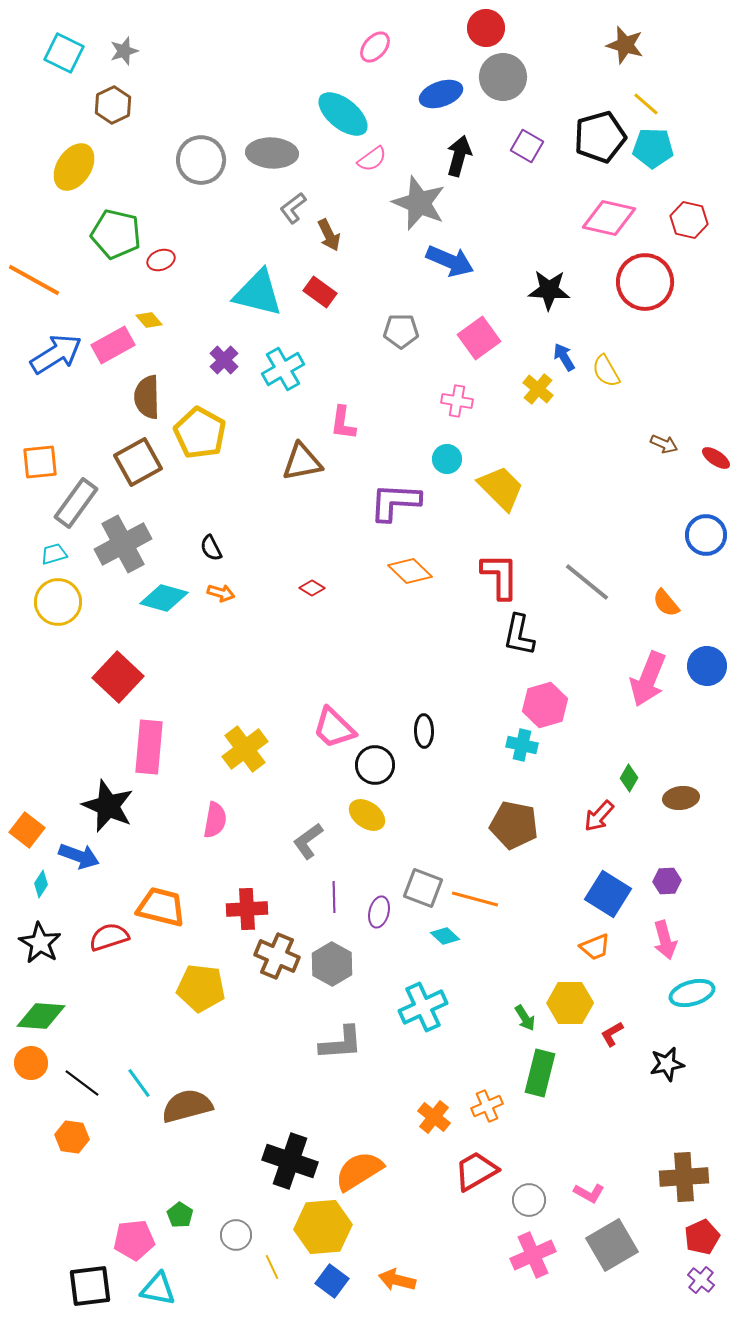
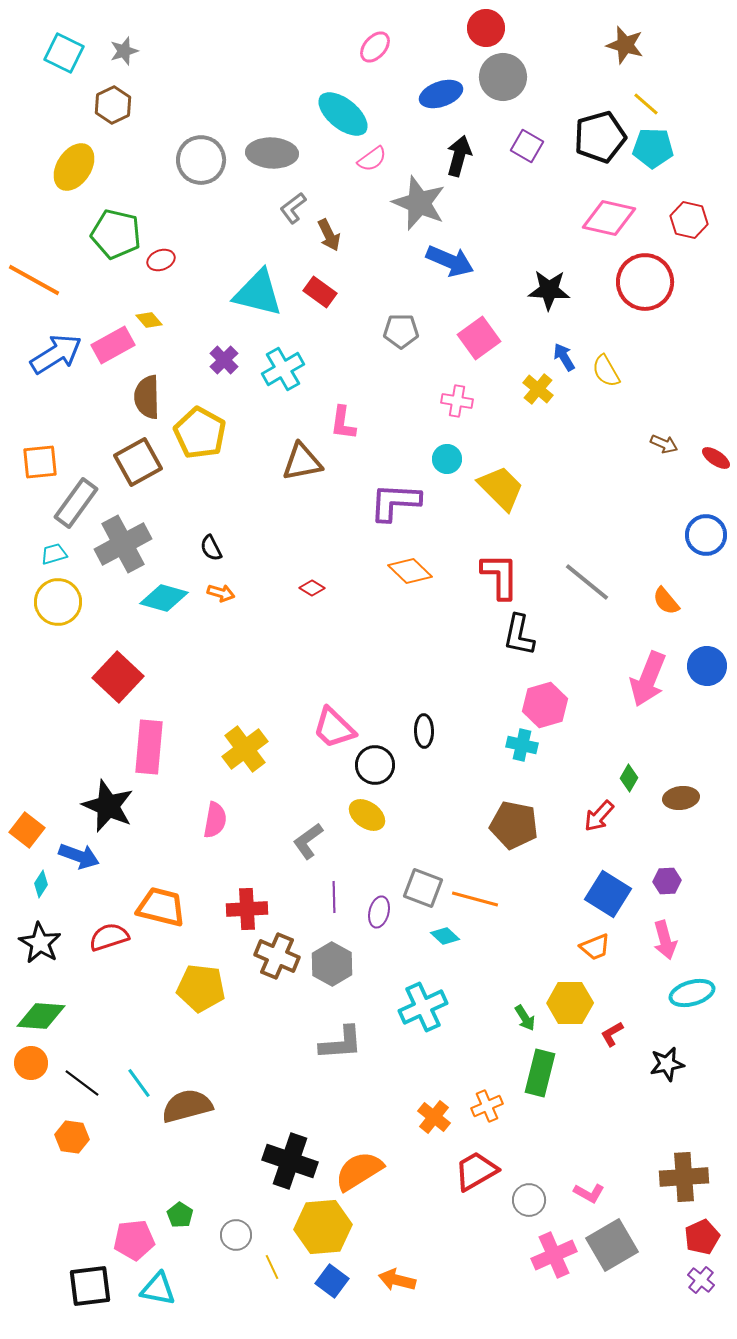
orange semicircle at (666, 603): moved 2 px up
pink cross at (533, 1255): moved 21 px right
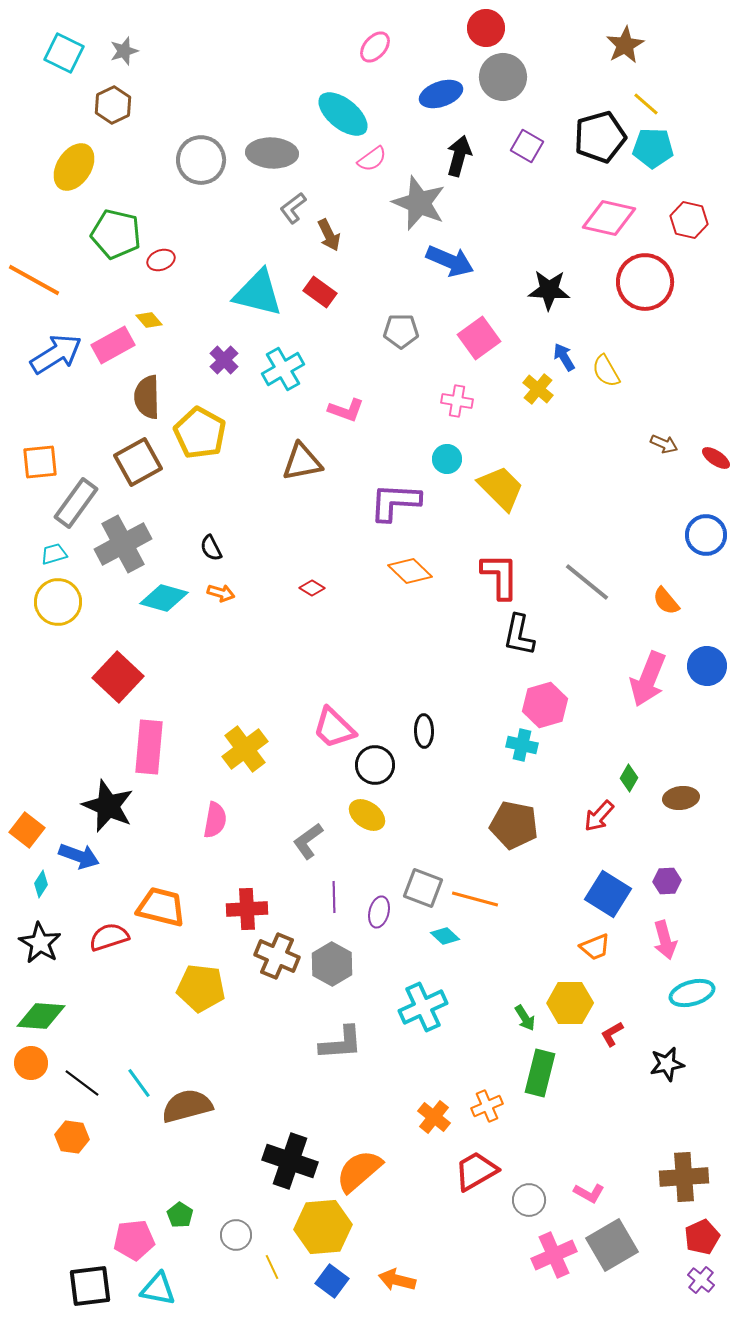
brown star at (625, 45): rotated 27 degrees clockwise
pink L-shape at (343, 423): moved 3 px right, 13 px up; rotated 78 degrees counterclockwise
orange semicircle at (359, 1171): rotated 9 degrees counterclockwise
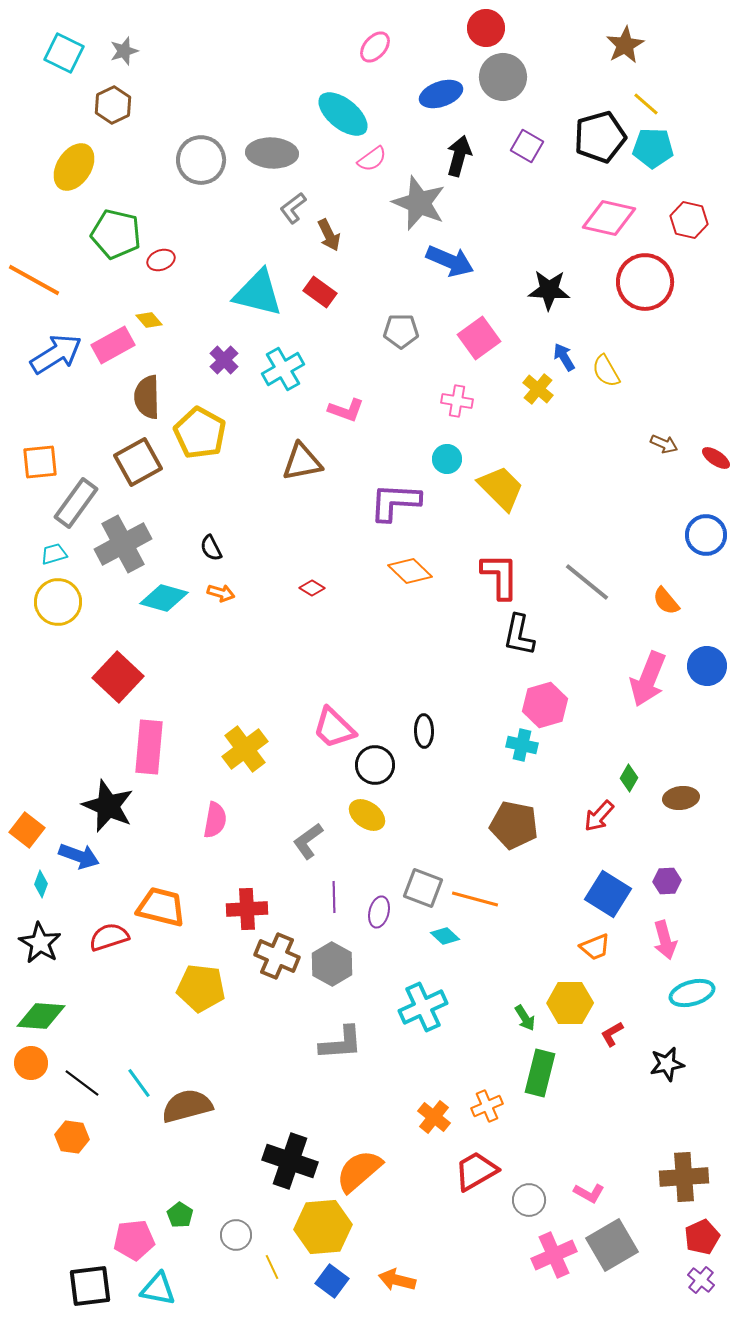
cyan diamond at (41, 884): rotated 12 degrees counterclockwise
